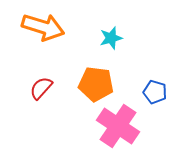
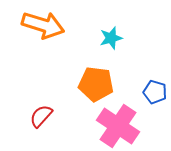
orange arrow: moved 2 px up
red semicircle: moved 28 px down
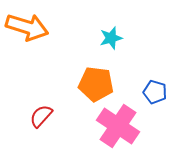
orange arrow: moved 16 px left, 2 px down
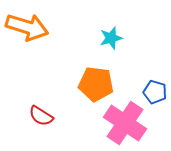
red semicircle: rotated 100 degrees counterclockwise
pink cross: moved 7 px right, 3 px up
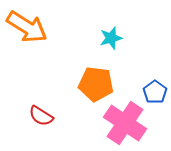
orange arrow: rotated 15 degrees clockwise
blue pentagon: rotated 20 degrees clockwise
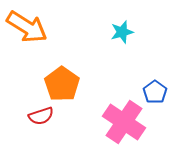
cyan star: moved 11 px right, 6 px up
orange pentagon: moved 34 px left; rotated 28 degrees clockwise
red semicircle: rotated 50 degrees counterclockwise
pink cross: moved 1 px left, 1 px up
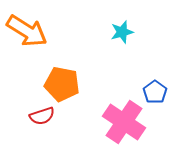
orange arrow: moved 4 px down
orange pentagon: rotated 24 degrees counterclockwise
red semicircle: moved 1 px right
